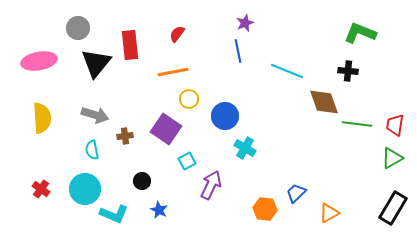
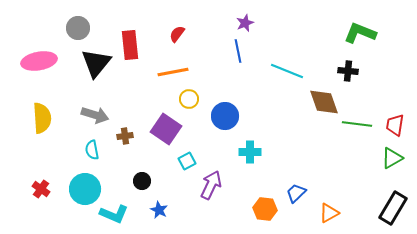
cyan cross: moved 5 px right, 4 px down; rotated 30 degrees counterclockwise
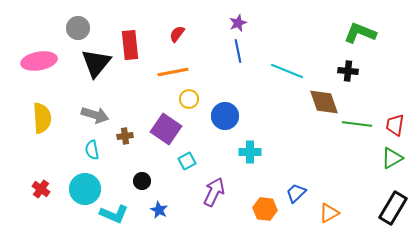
purple star: moved 7 px left
purple arrow: moved 3 px right, 7 px down
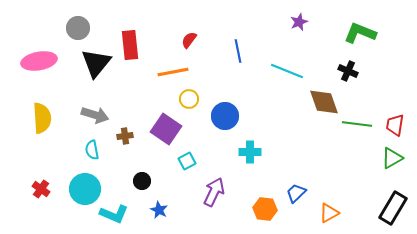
purple star: moved 61 px right, 1 px up
red semicircle: moved 12 px right, 6 px down
black cross: rotated 18 degrees clockwise
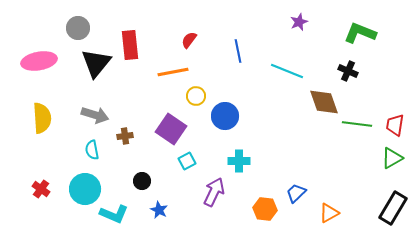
yellow circle: moved 7 px right, 3 px up
purple square: moved 5 px right
cyan cross: moved 11 px left, 9 px down
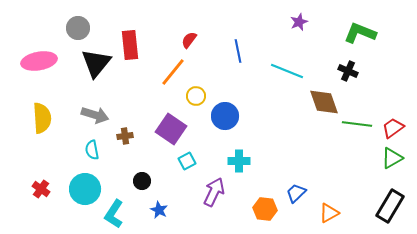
orange line: rotated 40 degrees counterclockwise
red trapezoid: moved 2 px left, 3 px down; rotated 45 degrees clockwise
black rectangle: moved 3 px left, 2 px up
cyan L-shape: rotated 100 degrees clockwise
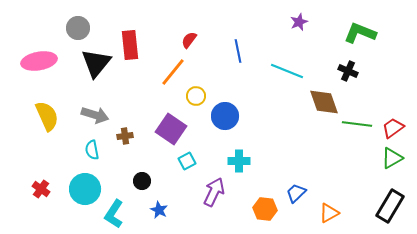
yellow semicircle: moved 5 px right, 2 px up; rotated 20 degrees counterclockwise
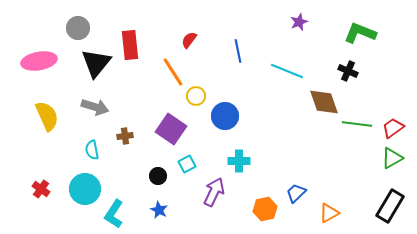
orange line: rotated 72 degrees counterclockwise
gray arrow: moved 8 px up
cyan square: moved 3 px down
black circle: moved 16 px right, 5 px up
orange hexagon: rotated 20 degrees counterclockwise
